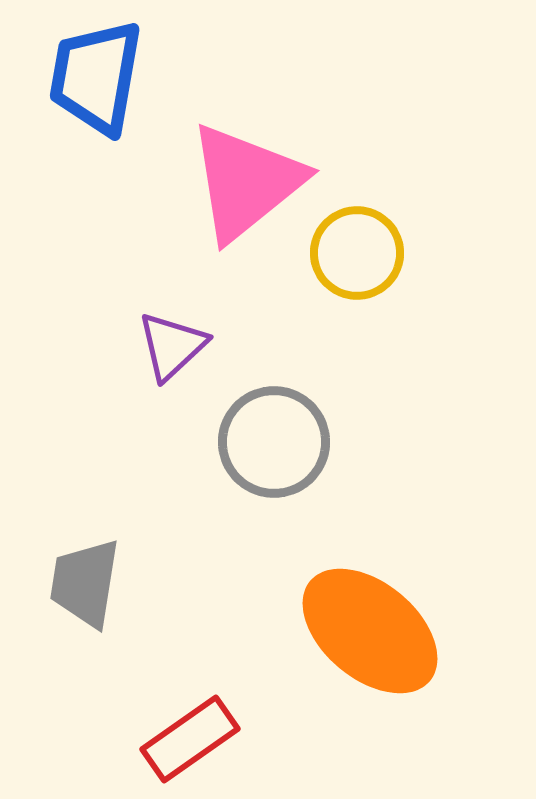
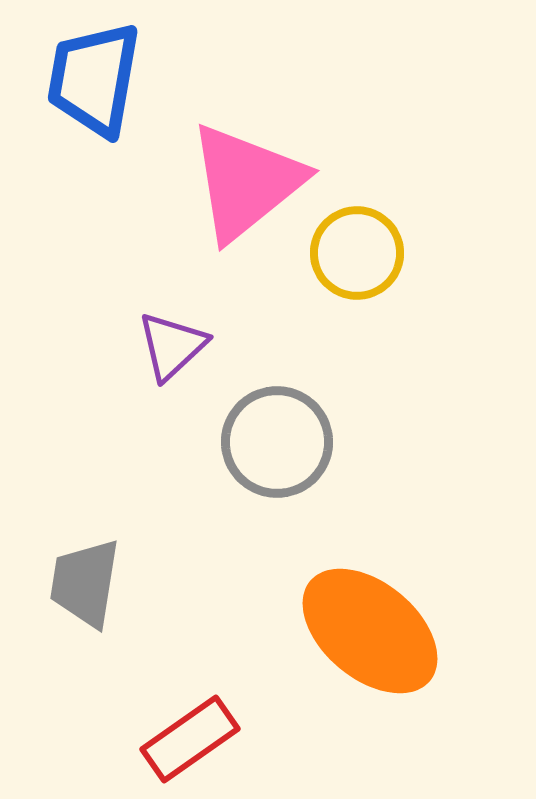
blue trapezoid: moved 2 px left, 2 px down
gray circle: moved 3 px right
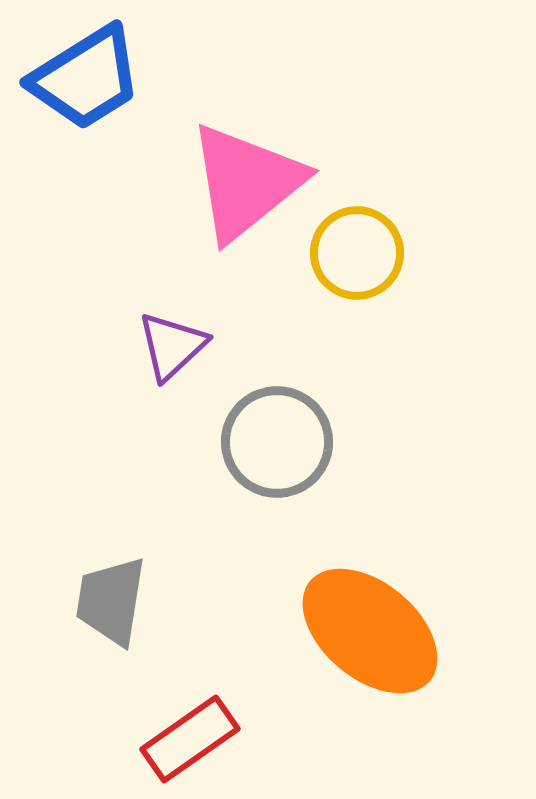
blue trapezoid: moved 8 px left, 1 px up; rotated 132 degrees counterclockwise
gray trapezoid: moved 26 px right, 18 px down
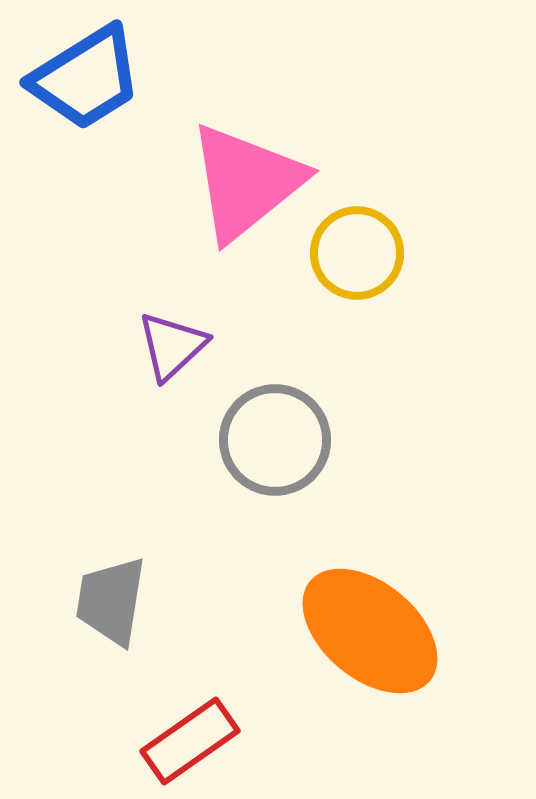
gray circle: moved 2 px left, 2 px up
red rectangle: moved 2 px down
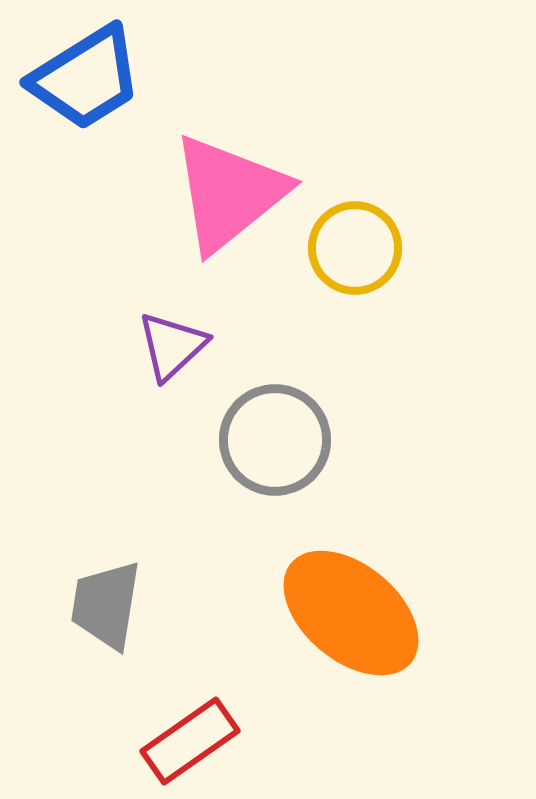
pink triangle: moved 17 px left, 11 px down
yellow circle: moved 2 px left, 5 px up
gray trapezoid: moved 5 px left, 4 px down
orange ellipse: moved 19 px left, 18 px up
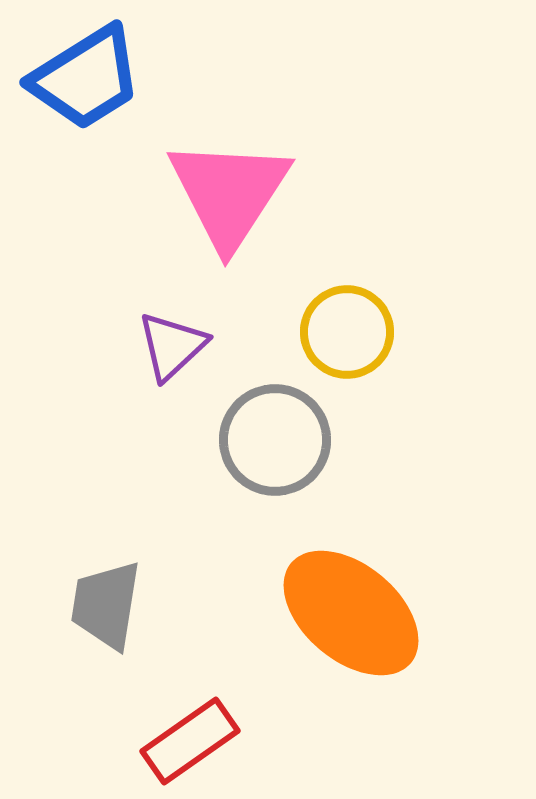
pink triangle: rotated 18 degrees counterclockwise
yellow circle: moved 8 px left, 84 px down
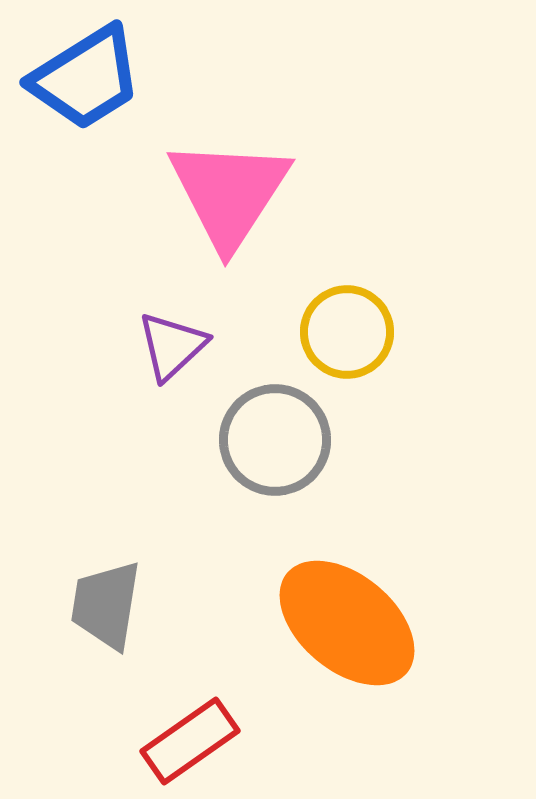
orange ellipse: moved 4 px left, 10 px down
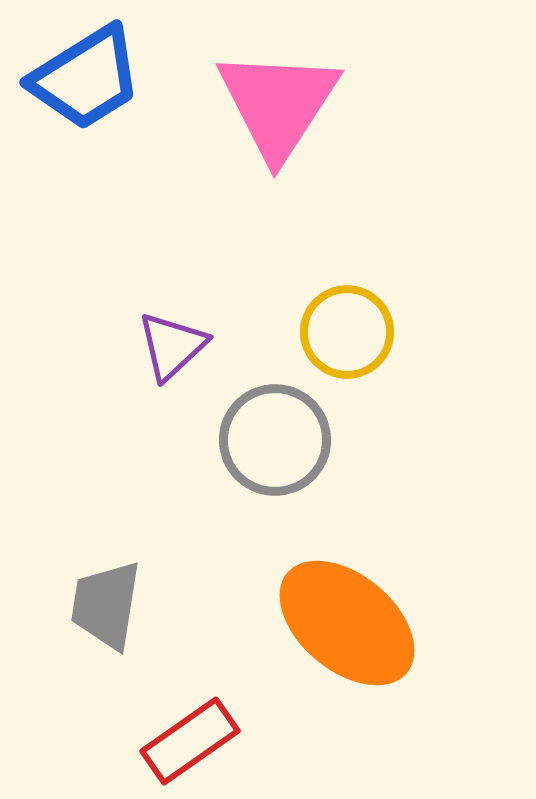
pink triangle: moved 49 px right, 89 px up
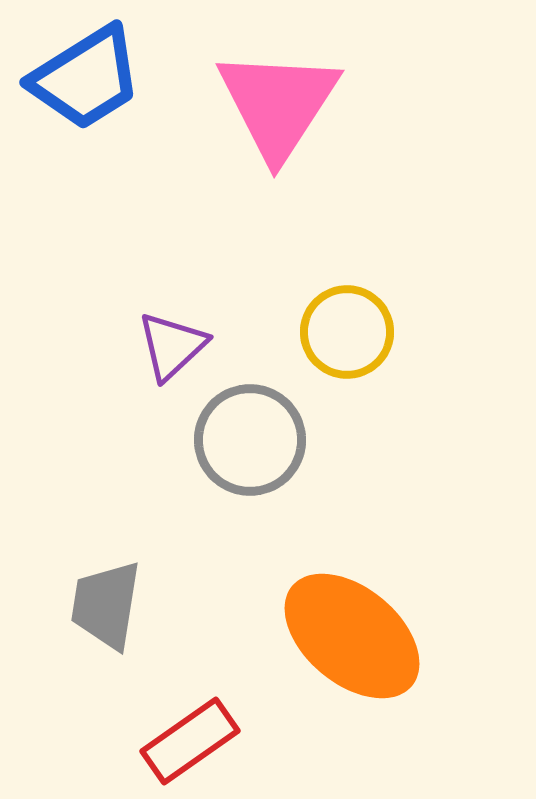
gray circle: moved 25 px left
orange ellipse: moved 5 px right, 13 px down
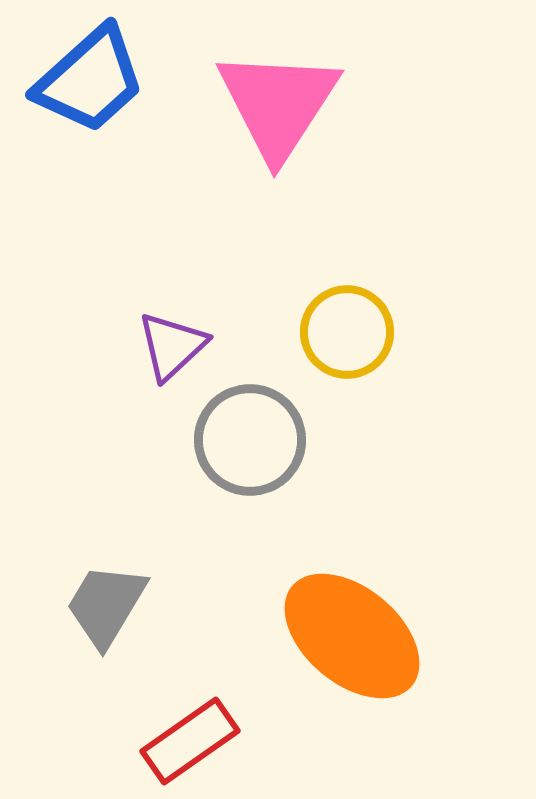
blue trapezoid: moved 4 px right, 2 px down; rotated 10 degrees counterclockwise
gray trapezoid: rotated 22 degrees clockwise
